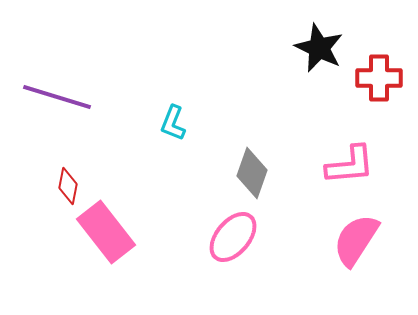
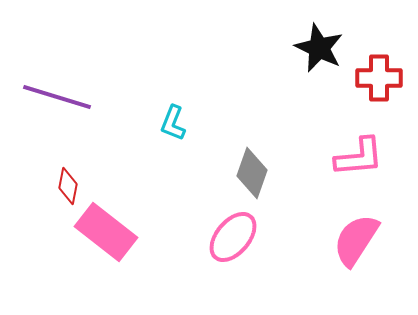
pink L-shape: moved 9 px right, 8 px up
pink rectangle: rotated 14 degrees counterclockwise
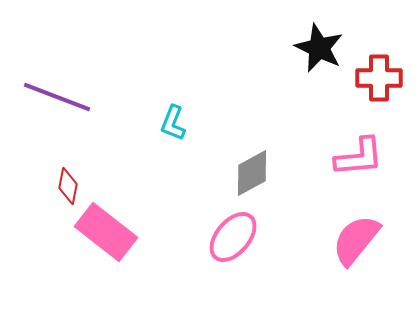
purple line: rotated 4 degrees clockwise
gray diamond: rotated 42 degrees clockwise
pink semicircle: rotated 6 degrees clockwise
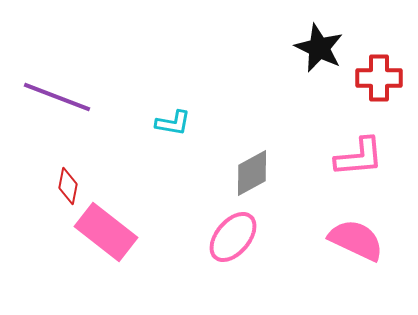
cyan L-shape: rotated 102 degrees counterclockwise
pink semicircle: rotated 76 degrees clockwise
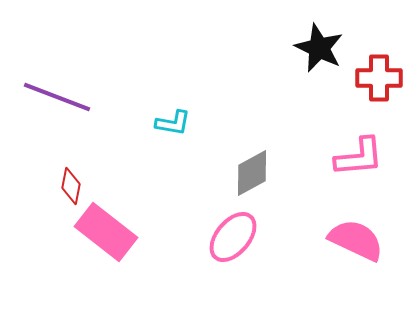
red diamond: moved 3 px right
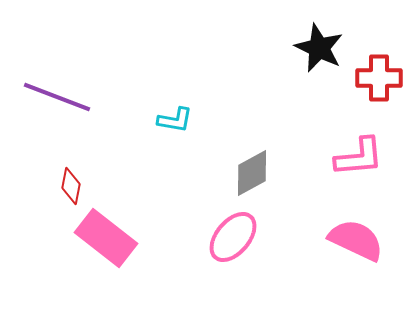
cyan L-shape: moved 2 px right, 3 px up
pink rectangle: moved 6 px down
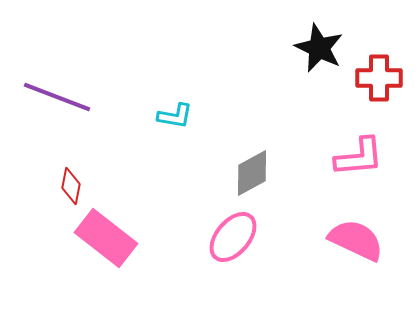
cyan L-shape: moved 4 px up
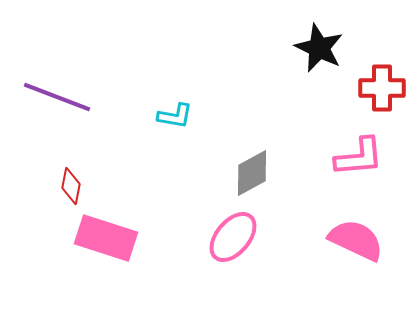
red cross: moved 3 px right, 10 px down
pink rectangle: rotated 20 degrees counterclockwise
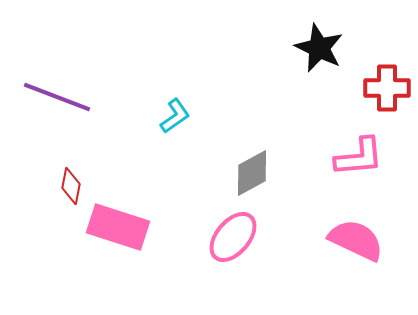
red cross: moved 5 px right
cyan L-shape: rotated 45 degrees counterclockwise
pink rectangle: moved 12 px right, 11 px up
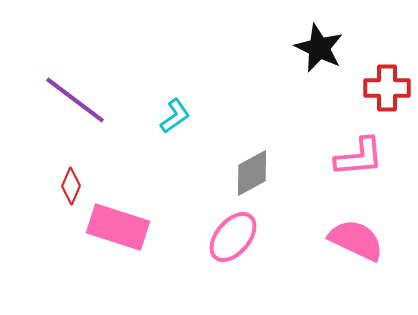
purple line: moved 18 px right, 3 px down; rotated 16 degrees clockwise
red diamond: rotated 12 degrees clockwise
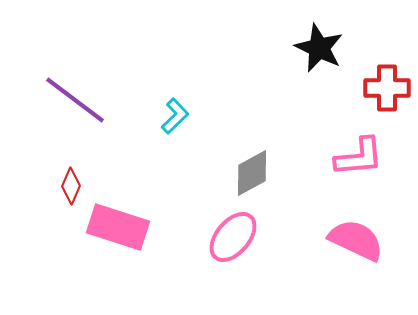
cyan L-shape: rotated 9 degrees counterclockwise
